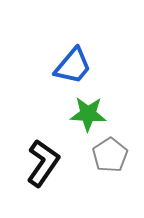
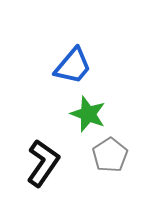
green star: rotated 18 degrees clockwise
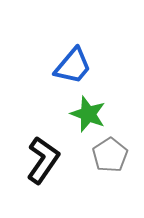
black L-shape: moved 3 px up
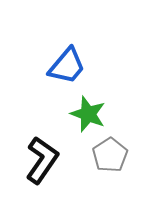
blue trapezoid: moved 6 px left
black L-shape: moved 1 px left
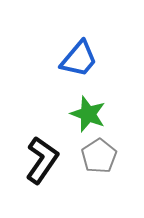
blue trapezoid: moved 12 px right, 7 px up
gray pentagon: moved 11 px left, 1 px down
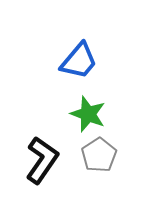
blue trapezoid: moved 2 px down
gray pentagon: moved 1 px up
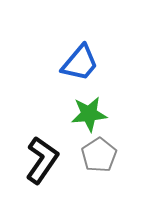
blue trapezoid: moved 1 px right, 2 px down
green star: moved 1 px right; rotated 27 degrees counterclockwise
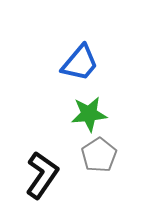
black L-shape: moved 15 px down
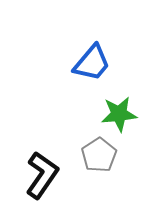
blue trapezoid: moved 12 px right
green star: moved 30 px right
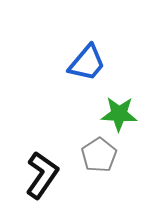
blue trapezoid: moved 5 px left
green star: rotated 9 degrees clockwise
